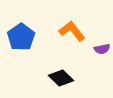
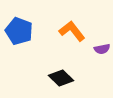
blue pentagon: moved 2 px left, 6 px up; rotated 16 degrees counterclockwise
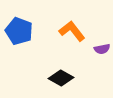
black diamond: rotated 15 degrees counterclockwise
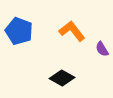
purple semicircle: rotated 70 degrees clockwise
black diamond: moved 1 px right
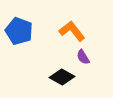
purple semicircle: moved 19 px left, 8 px down
black diamond: moved 1 px up
